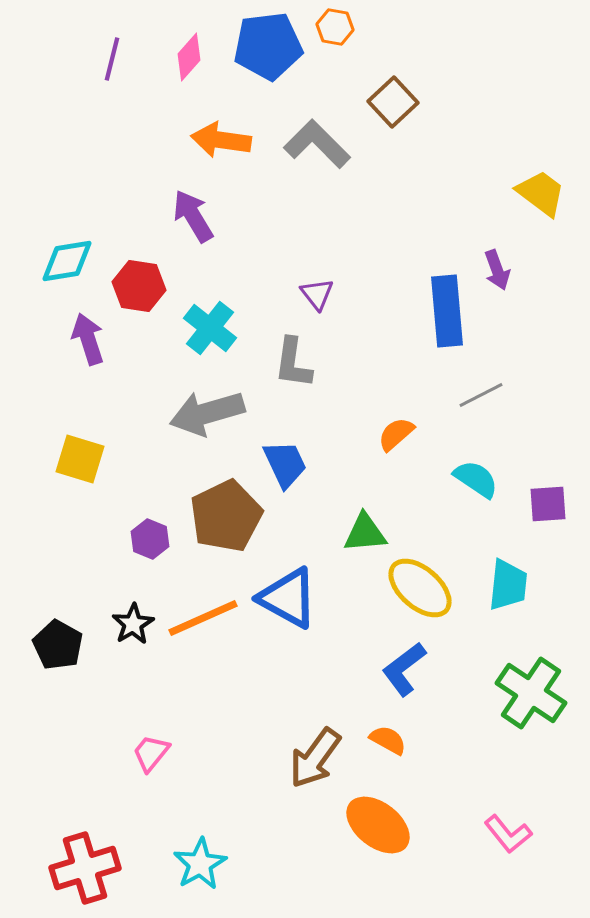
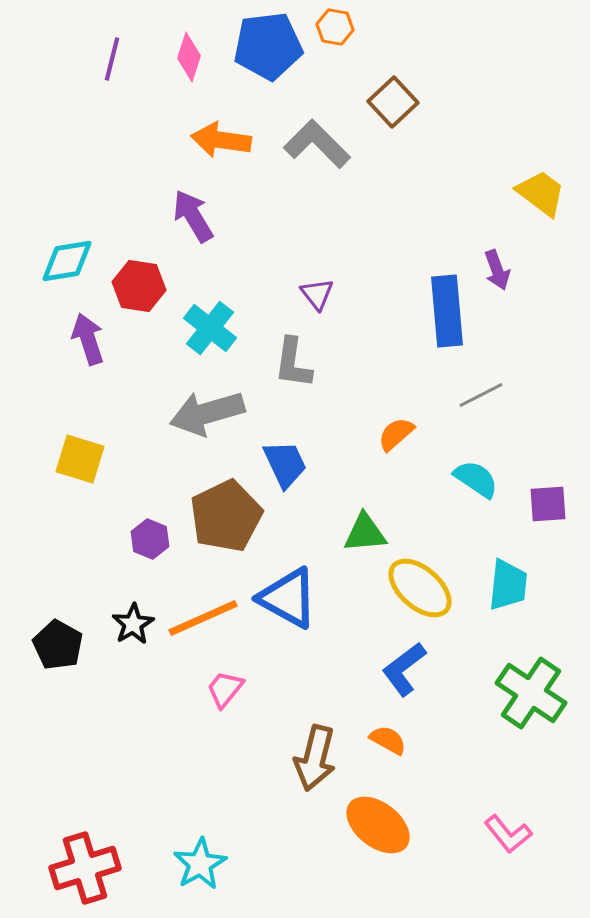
pink diamond at (189, 57): rotated 24 degrees counterclockwise
pink trapezoid at (151, 753): moved 74 px right, 64 px up
brown arrow at (315, 758): rotated 22 degrees counterclockwise
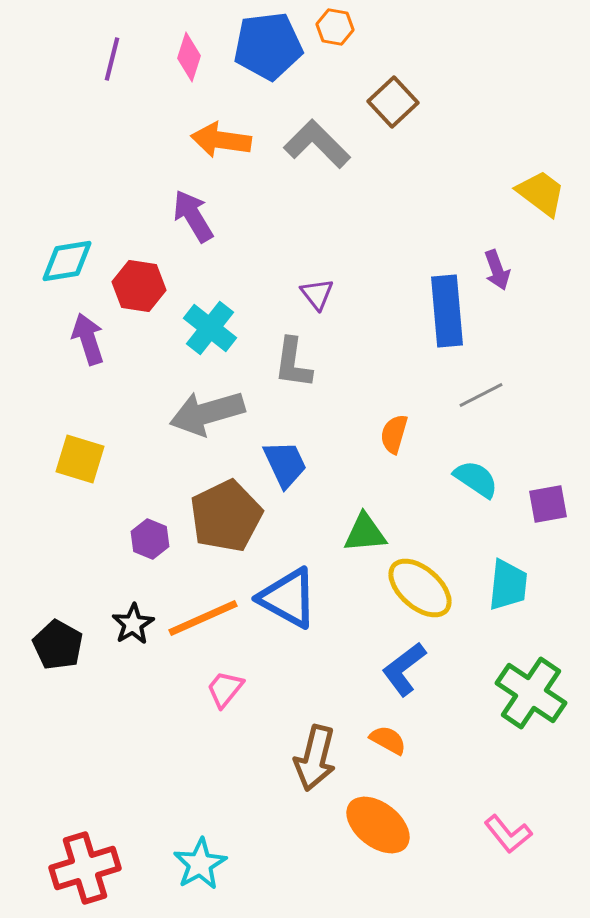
orange semicircle at (396, 434): moved 2 px left; rotated 33 degrees counterclockwise
purple square at (548, 504): rotated 6 degrees counterclockwise
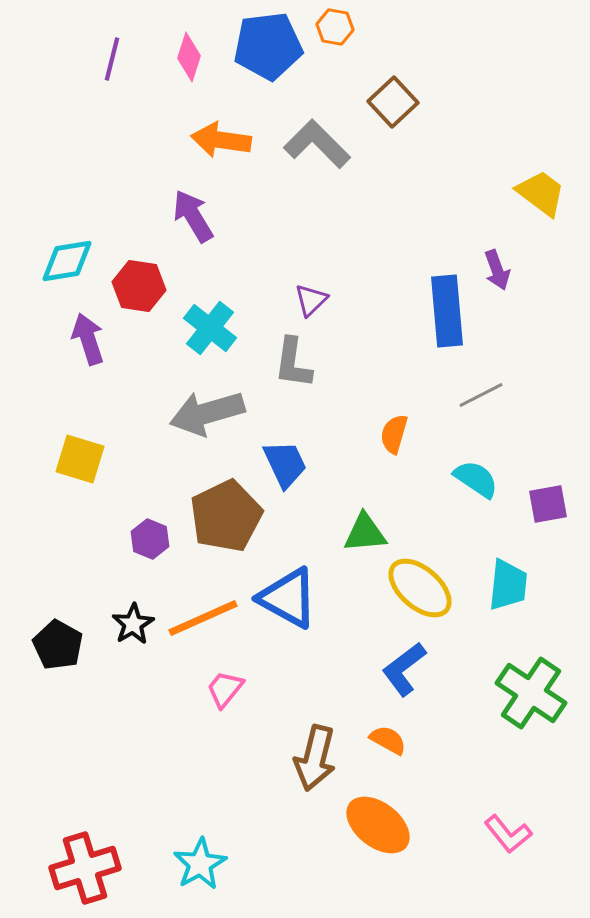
purple triangle at (317, 294): moved 6 px left, 6 px down; rotated 24 degrees clockwise
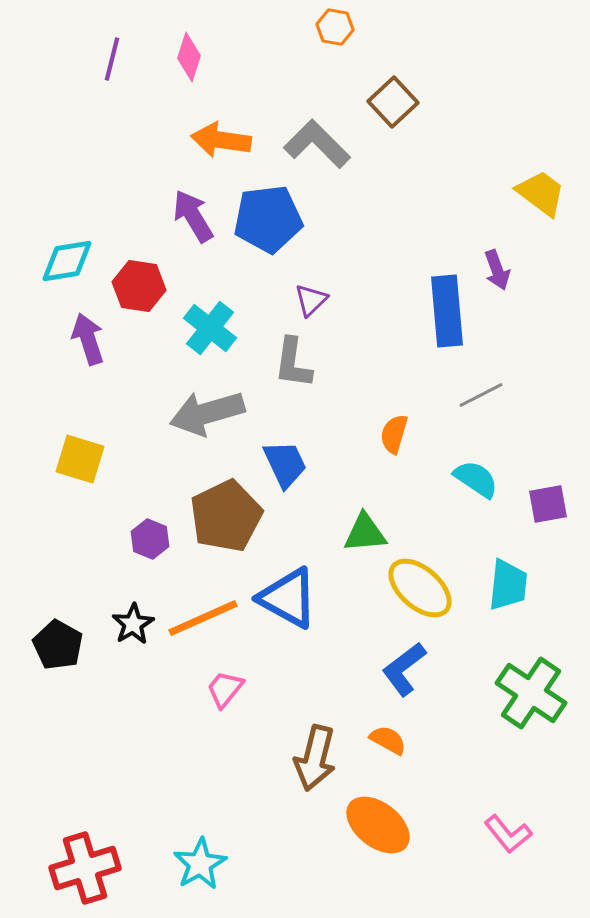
blue pentagon at (268, 46): moved 173 px down
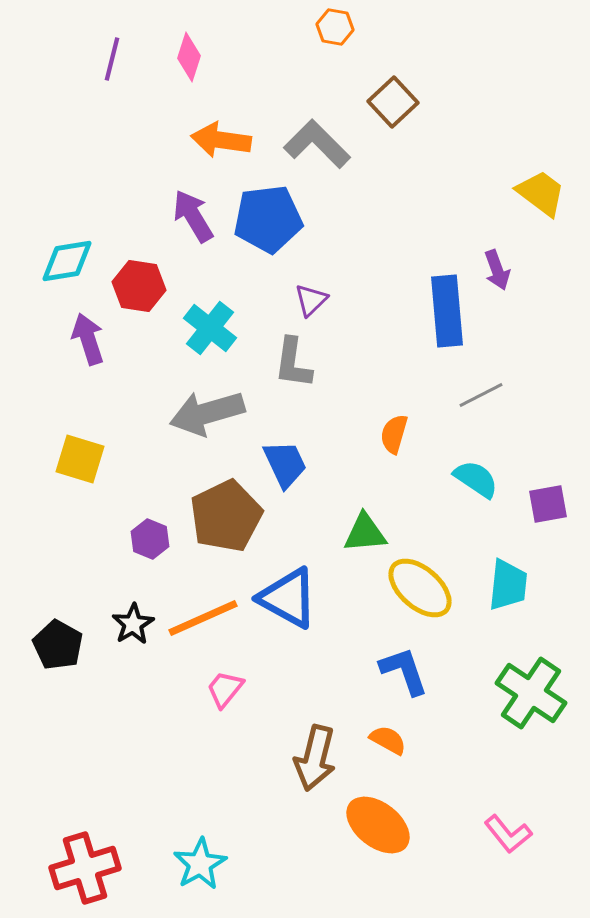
blue L-shape at (404, 669): moved 2 px down; rotated 108 degrees clockwise
